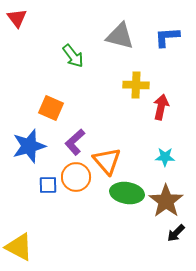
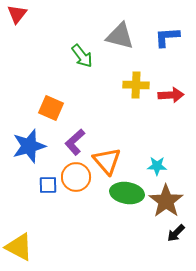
red triangle: moved 4 px up; rotated 15 degrees clockwise
green arrow: moved 9 px right
red arrow: moved 10 px right, 12 px up; rotated 75 degrees clockwise
cyan star: moved 8 px left, 9 px down
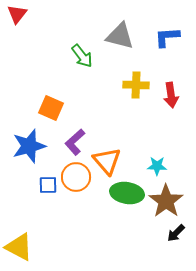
red arrow: rotated 85 degrees clockwise
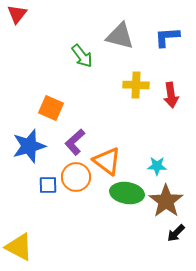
orange triangle: rotated 12 degrees counterclockwise
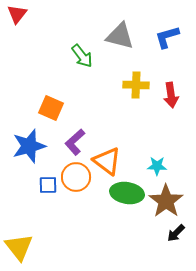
blue L-shape: rotated 12 degrees counterclockwise
yellow triangle: rotated 24 degrees clockwise
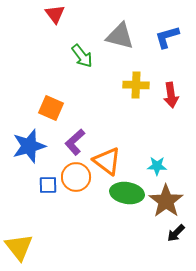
red triangle: moved 38 px right; rotated 15 degrees counterclockwise
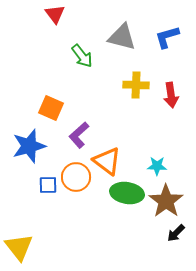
gray triangle: moved 2 px right, 1 px down
purple L-shape: moved 4 px right, 7 px up
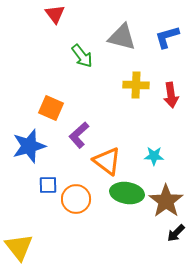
cyan star: moved 3 px left, 10 px up
orange circle: moved 22 px down
